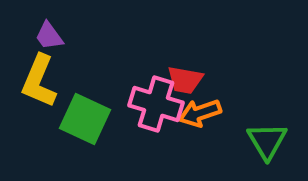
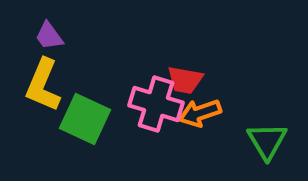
yellow L-shape: moved 4 px right, 4 px down
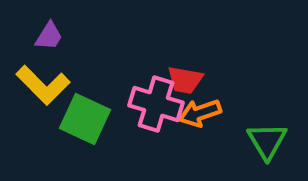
purple trapezoid: rotated 112 degrees counterclockwise
yellow L-shape: rotated 68 degrees counterclockwise
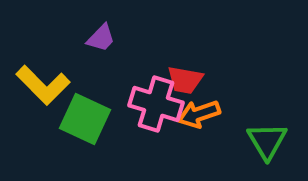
purple trapezoid: moved 52 px right, 2 px down; rotated 12 degrees clockwise
orange arrow: moved 1 px left, 1 px down
